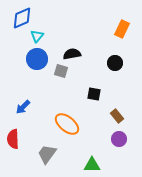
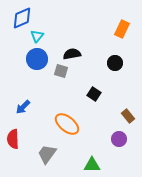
black square: rotated 24 degrees clockwise
brown rectangle: moved 11 px right
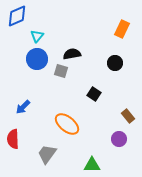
blue diamond: moved 5 px left, 2 px up
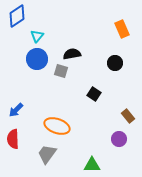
blue diamond: rotated 10 degrees counterclockwise
orange rectangle: rotated 48 degrees counterclockwise
blue arrow: moved 7 px left, 3 px down
orange ellipse: moved 10 px left, 2 px down; rotated 20 degrees counterclockwise
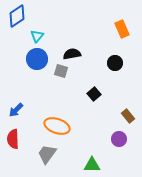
black square: rotated 16 degrees clockwise
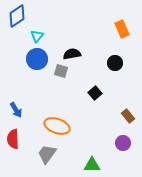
black square: moved 1 px right, 1 px up
blue arrow: rotated 77 degrees counterclockwise
purple circle: moved 4 px right, 4 px down
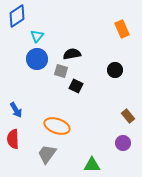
black circle: moved 7 px down
black square: moved 19 px left, 7 px up; rotated 24 degrees counterclockwise
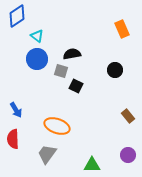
cyan triangle: rotated 32 degrees counterclockwise
purple circle: moved 5 px right, 12 px down
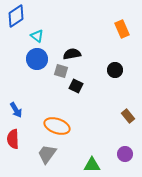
blue diamond: moved 1 px left
purple circle: moved 3 px left, 1 px up
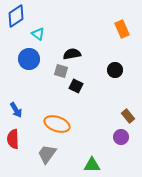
cyan triangle: moved 1 px right, 2 px up
blue circle: moved 8 px left
orange ellipse: moved 2 px up
purple circle: moved 4 px left, 17 px up
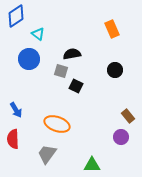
orange rectangle: moved 10 px left
